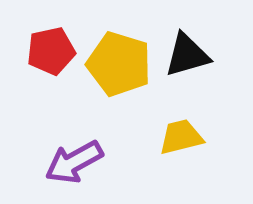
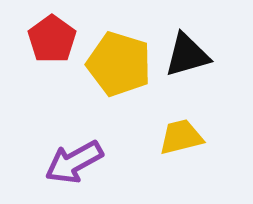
red pentagon: moved 1 px right, 12 px up; rotated 24 degrees counterclockwise
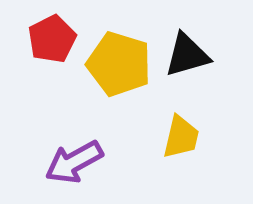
red pentagon: rotated 9 degrees clockwise
yellow trapezoid: rotated 117 degrees clockwise
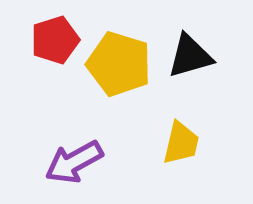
red pentagon: moved 3 px right, 1 px down; rotated 9 degrees clockwise
black triangle: moved 3 px right, 1 px down
yellow trapezoid: moved 6 px down
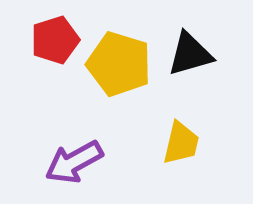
black triangle: moved 2 px up
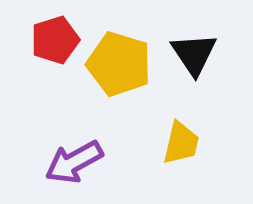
black triangle: moved 4 px right; rotated 48 degrees counterclockwise
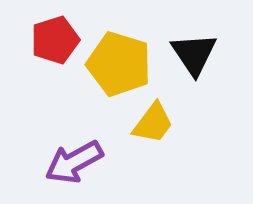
yellow trapezoid: moved 28 px left, 20 px up; rotated 24 degrees clockwise
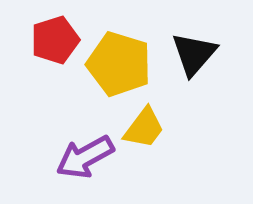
black triangle: rotated 15 degrees clockwise
yellow trapezoid: moved 9 px left, 5 px down
purple arrow: moved 11 px right, 5 px up
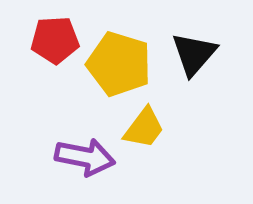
red pentagon: rotated 15 degrees clockwise
purple arrow: rotated 140 degrees counterclockwise
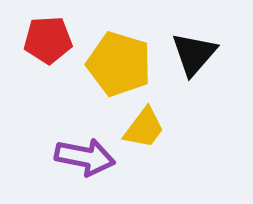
red pentagon: moved 7 px left
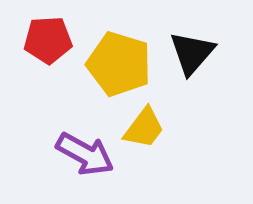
black triangle: moved 2 px left, 1 px up
purple arrow: moved 3 px up; rotated 18 degrees clockwise
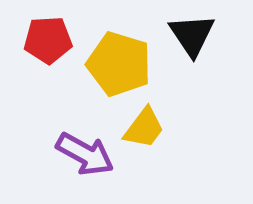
black triangle: moved 18 px up; rotated 15 degrees counterclockwise
